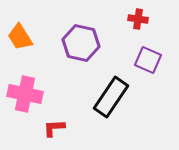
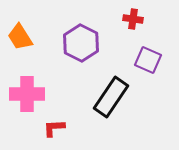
red cross: moved 5 px left
purple hexagon: rotated 15 degrees clockwise
pink cross: moved 2 px right; rotated 12 degrees counterclockwise
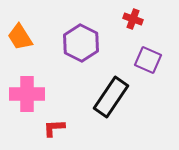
red cross: rotated 12 degrees clockwise
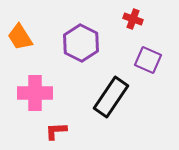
pink cross: moved 8 px right, 1 px up
red L-shape: moved 2 px right, 3 px down
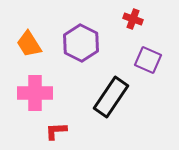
orange trapezoid: moved 9 px right, 7 px down
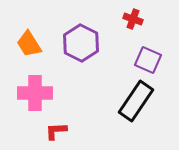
black rectangle: moved 25 px right, 4 px down
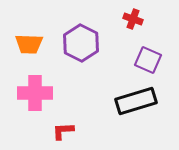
orange trapezoid: rotated 56 degrees counterclockwise
black rectangle: rotated 39 degrees clockwise
red L-shape: moved 7 px right
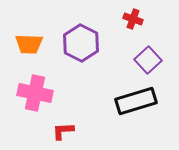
purple square: rotated 24 degrees clockwise
pink cross: rotated 12 degrees clockwise
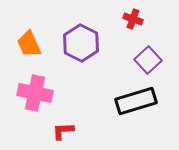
orange trapezoid: rotated 64 degrees clockwise
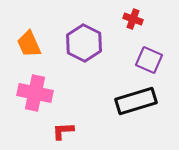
purple hexagon: moved 3 px right
purple square: moved 1 px right; rotated 24 degrees counterclockwise
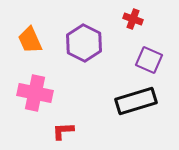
orange trapezoid: moved 1 px right, 4 px up
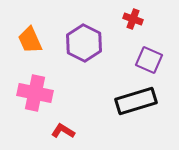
red L-shape: rotated 35 degrees clockwise
